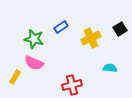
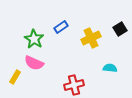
green star: rotated 18 degrees clockwise
red cross: moved 2 px right
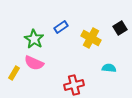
black square: moved 1 px up
yellow cross: rotated 36 degrees counterclockwise
cyan semicircle: moved 1 px left
yellow rectangle: moved 1 px left, 4 px up
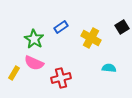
black square: moved 2 px right, 1 px up
red cross: moved 13 px left, 7 px up
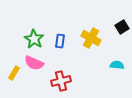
blue rectangle: moved 1 px left, 14 px down; rotated 48 degrees counterclockwise
cyan semicircle: moved 8 px right, 3 px up
red cross: moved 3 px down
